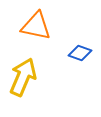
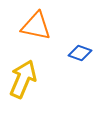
yellow arrow: moved 2 px down
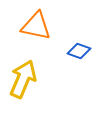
blue diamond: moved 1 px left, 2 px up
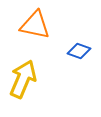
orange triangle: moved 1 px left, 1 px up
